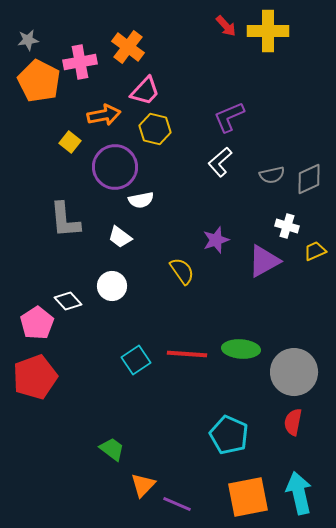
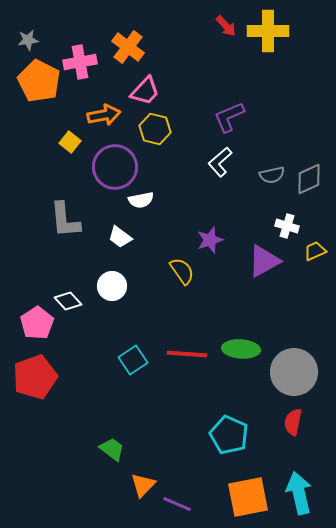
purple star: moved 6 px left
cyan square: moved 3 px left
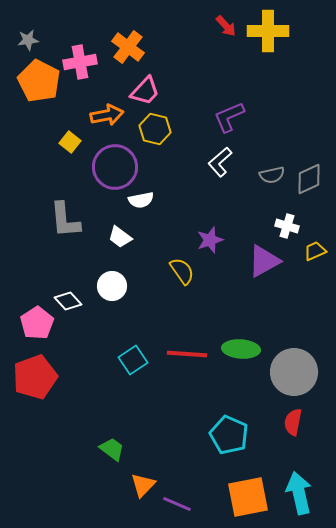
orange arrow: moved 3 px right
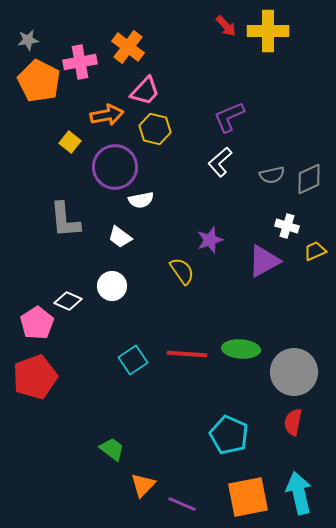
white diamond: rotated 24 degrees counterclockwise
purple line: moved 5 px right
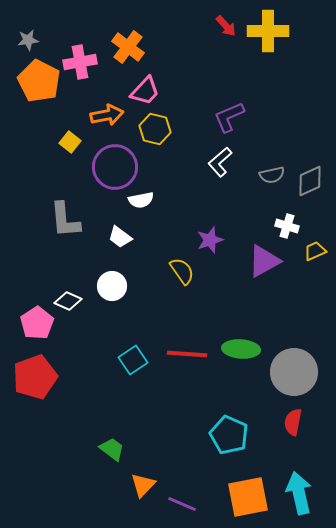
gray diamond: moved 1 px right, 2 px down
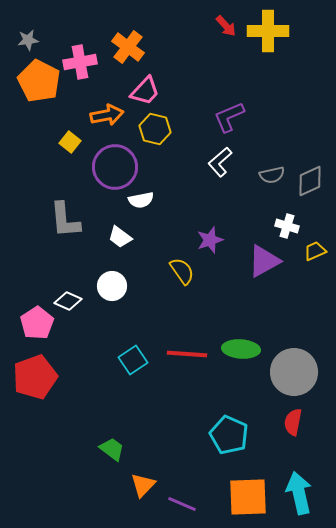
orange square: rotated 9 degrees clockwise
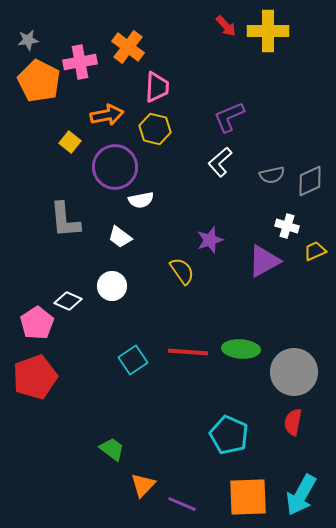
pink trapezoid: moved 12 px right, 4 px up; rotated 40 degrees counterclockwise
red line: moved 1 px right, 2 px up
cyan arrow: moved 2 px right, 2 px down; rotated 138 degrees counterclockwise
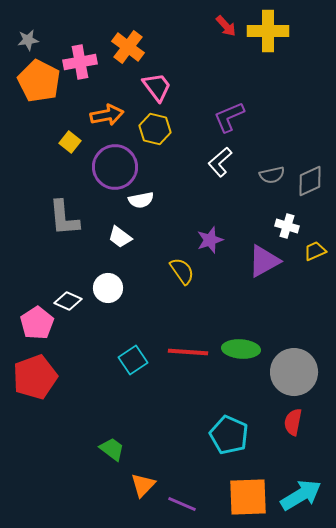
pink trapezoid: rotated 40 degrees counterclockwise
gray L-shape: moved 1 px left, 2 px up
white circle: moved 4 px left, 2 px down
cyan arrow: rotated 150 degrees counterclockwise
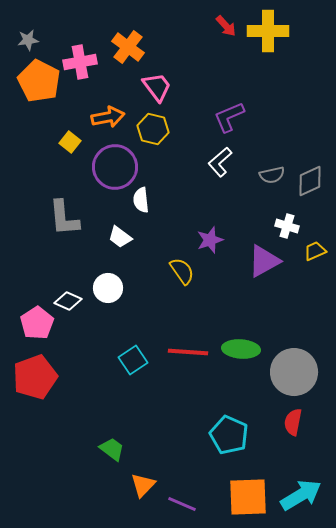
orange arrow: moved 1 px right, 2 px down
yellow hexagon: moved 2 px left
white semicircle: rotated 95 degrees clockwise
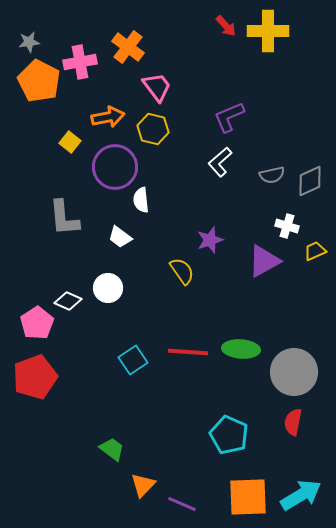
gray star: moved 1 px right, 2 px down
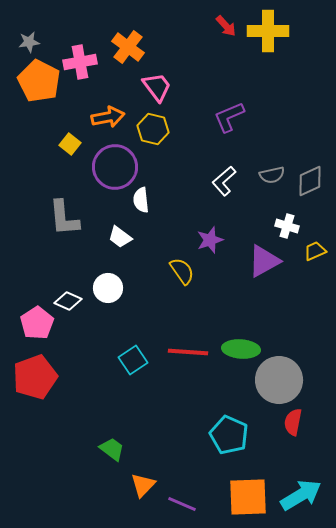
yellow square: moved 2 px down
white L-shape: moved 4 px right, 19 px down
gray circle: moved 15 px left, 8 px down
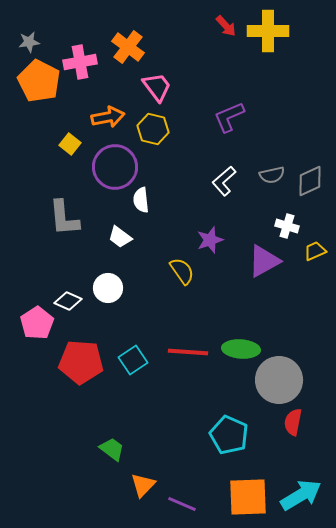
red pentagon: moved 46 px right, 15 px up; rotated 24 degrees clockwise
